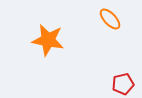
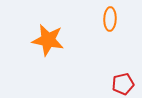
orange ellipse: rotated 45 degrees clockwise
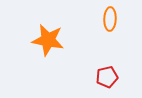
red pentagon: moved 16 px left, 7 px up
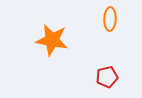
orange star: moved 4 px right
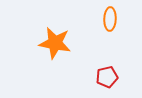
orange star: moved 3 px right, 3 px down
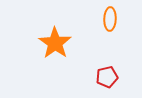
orange star: rotated 24 degrees clockwise
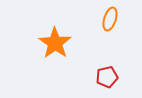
orange ellipse: rotated 15 degrees clockwise
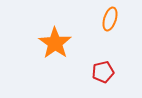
red pentagon: moved 4 px left, 5 px up
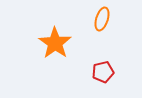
orange ellipse: moved 8 px left
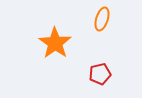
red pentagon: moved 3 px left, 2 px down
